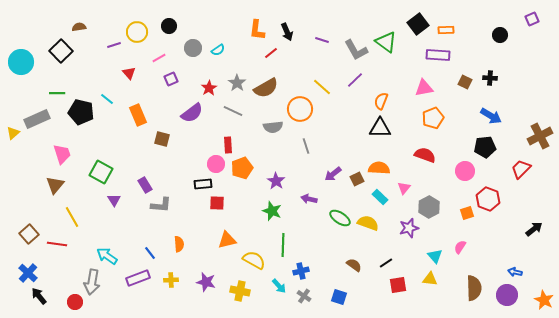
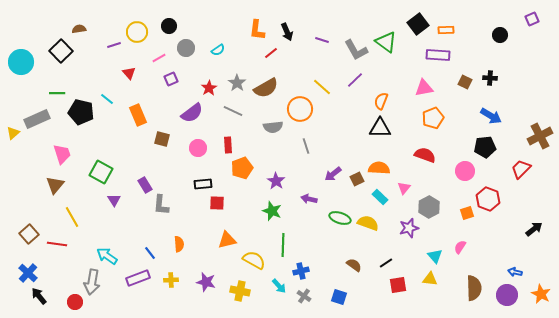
brown semicircle at (79, 27): moved 2 px down
gray circle at (193, 48): moved 7 px left
pink circle at (216, 164): moved 18 px left, 16 px up
gray L-shape at (161, 205): rotated 90 degrees clockwise
green ellipse at (340, 218): rotated 15 degrees counterclockwise
orange star at (544, 300): moved 3 px left, 6 px up
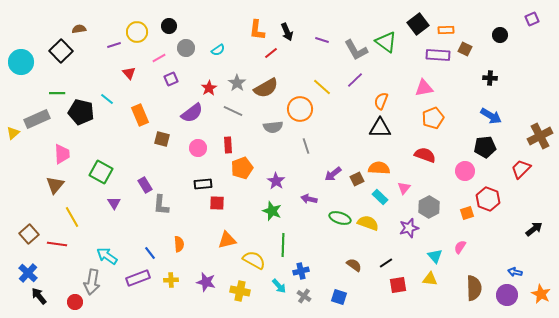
brown square at (465, 82): moved 33 px up
orange rectangle at (138, 115): moved 2 px right
pink trapezoid at (62, 154): rotated 15 degrees clockwise
purple triangle at (114, 200): moved 3 px down
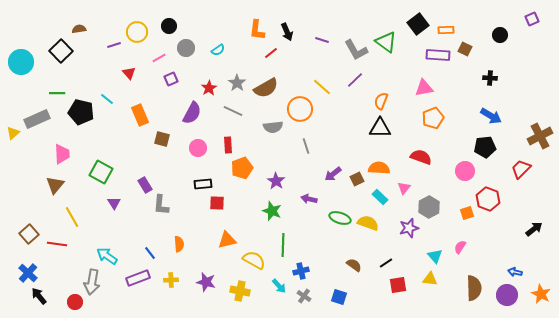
purple semicircle at (192, 113): rotated 25 degrees counterclockwise
red semicircle at (425, 155): moved 4 px left, 2 px down
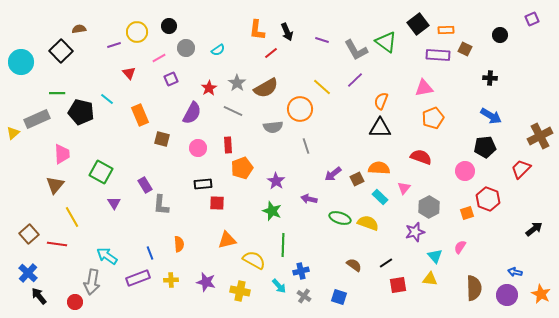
purple star at (409, 228): moved 6 px right, 4 px down
blue line at (150, 253): rotated 16 degrees clockwise
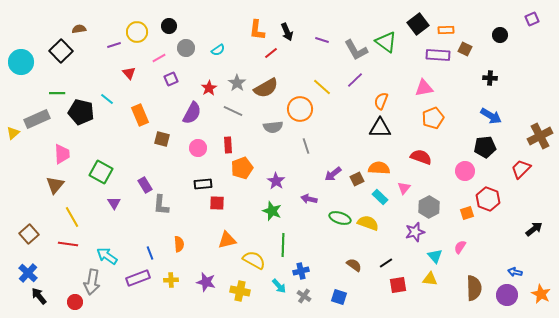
red line at (57, 244): moved 11 px right
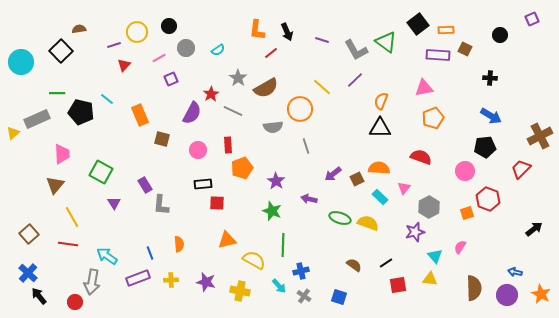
red triangle at (129, 73): moved 5 px left, 8 px up; rotated 24 degrees clockwise
gray star at (237, 83): moved 1 px right, 5 px up
red star at (209, 88): moved 2 px right, 6 px down
pink circle at (198, 148): moved 2 px down
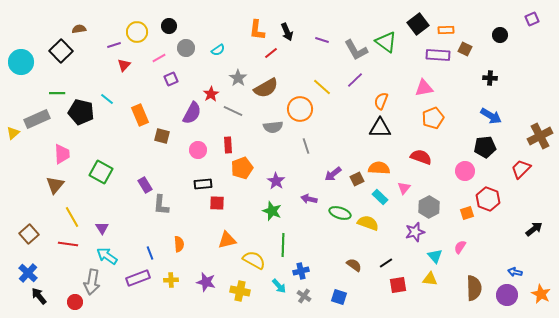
brown square at (162, 139): moved 3 px up
purple triangle at (114, 203): moved 12 px left, 25 px down
green ellipse at (340, 218): moved 5 px up
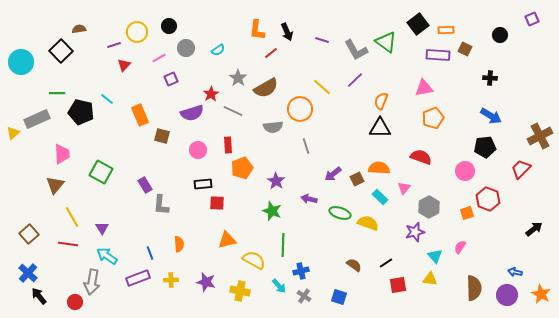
purple semicircle at (192, 113): rotated 45 degrees clockwise
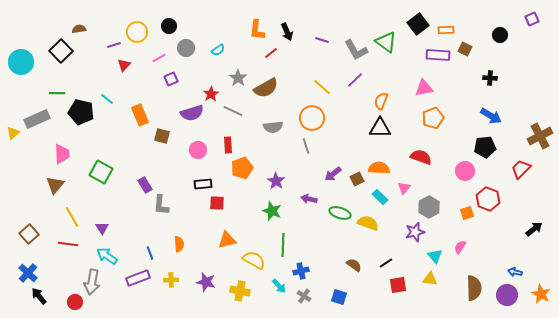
orange circle at (300, 109): moved 12 px right, 9 px down
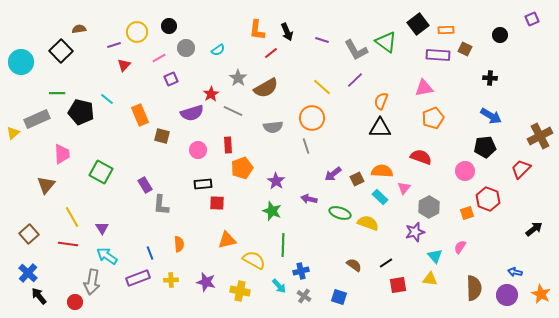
orange semicircle at (379, 168): moved 3 px right, 3 px down
brown triangle at (55, 185): moved 9 px left
